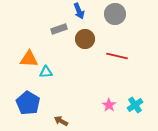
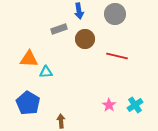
blue arrow: rotated 14 degrees clockwise
brown arrow: rotated 56 degrees clockwise
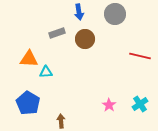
blue arrow: moved 1 px down
gray rectangle: moved 2 px left, 4 px down
red line: moved 23 px right
cyan cross: moved 5 px right, 1 px up
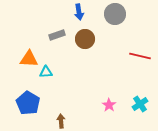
gray rectangle: moved 2 px down
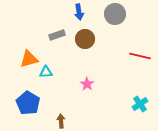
orange triangle: rotated 18 degrees counterclockwise
pink star: moved 22 px left, 21 px up
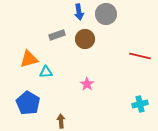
gray circle: moved 9 px left
cyan cross: rotated 21 degrees clockwise
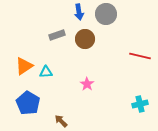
orange triangle: moved 5 px left, 7 px down; rotated 18 degrees counterclockwise
brown arrow: rotated 40 degrees counterclockwise
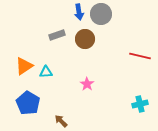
gray circle: moved 5 px left
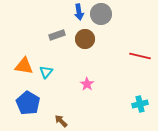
orange triangle: rotated 42 degrees clockwise
cyan triangle: rotated 48 degrees counterclockwise
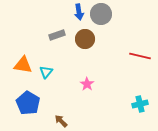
orange triangle: moved 1 px left, 1 px up
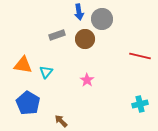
gray circle: moved 1 px right, 5 px down
pink star: moved 4 px up
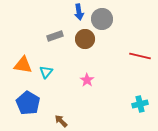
gray rectangle: moved 2 px left, 1 px down
